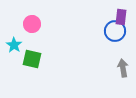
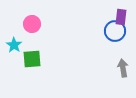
green square: rotated 18 degrees counterclockwise
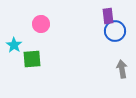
purple rectangle: moved 13 px left, 1 px up; rotated 14 degrees counterclockwise
pink circle: moved 9 px right
gray arrow: moved 1 px left, 1 px down
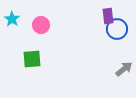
pink circle: moved 1 px down
blue circle: moved 2 px right, 2 px up
cyan star: moved 2 px left, 26 px up
gray arrow: moved 2 px right; rotated 60 degrees clockwise
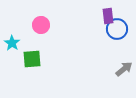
cyan star: moved 24 px down
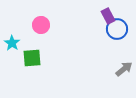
purple rectangle: rotated 21 degrees counterclockwise
green square: moved 1 px up
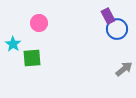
pink circle: moved 2 px left, 2 px up
cyan star: moved 1 px right, 1 px down
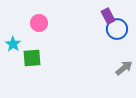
gray arrow: moved 1 px up
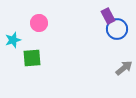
cyan star: moved 4 px up; rotated 21 degrees clockwise
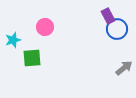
pink circle: moved 6 px right, 4 px down
